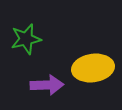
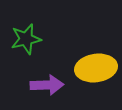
yellow ellipse: moved 3 px right
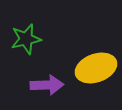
yellow ellipse: rotated 12 degrees counterclockwise
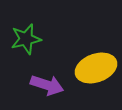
purple arrow: rotated 20 degrees clockwise
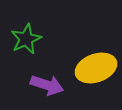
green star: rotated 12 degrees counterclockwise
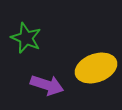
green star: moved 1 px up; rotated 24 degrees counterclockwise
